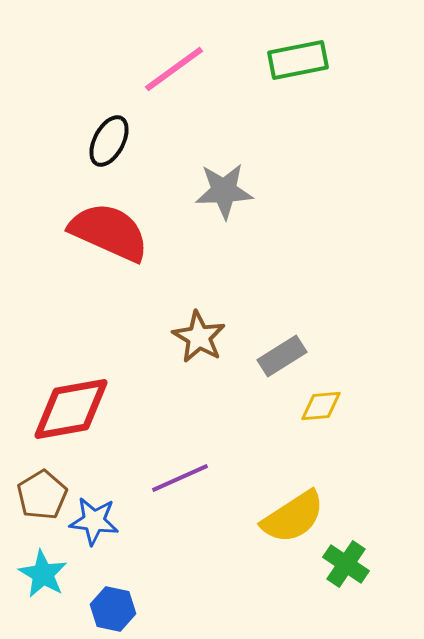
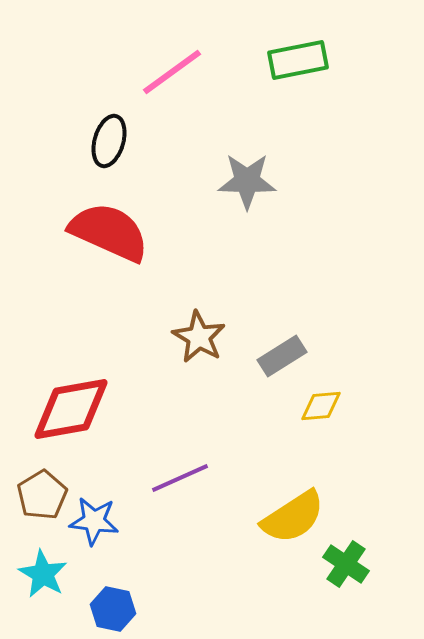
pink line: moved 2 px left, 3 px down
black ellipse: rotated 12 degrees counterclockwise
gray star: moved 23 px right, 10 px up; rotated 4 degrees clockwise
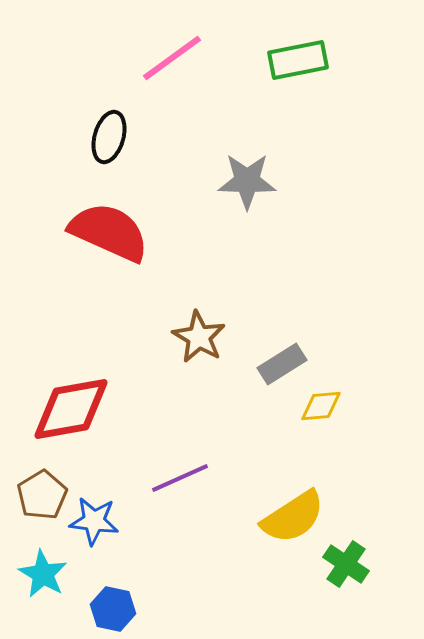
pink line: moved 14 px up
black ellipse: moved 4 px up
gray rectangle: moved 8 px down
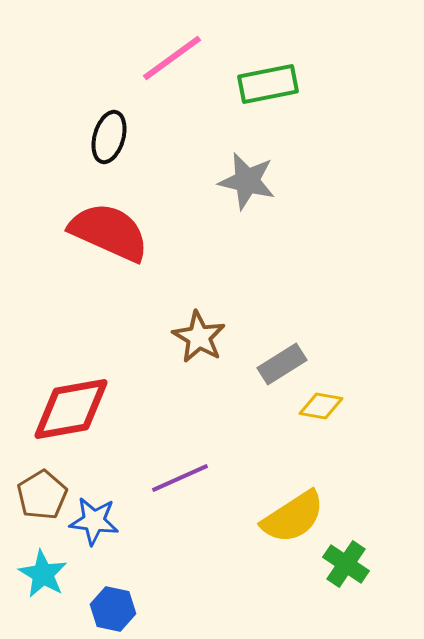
green rectangle: moved 30 px left, 24 px down
gray star: rotated 12 degrees clockwise
yellow diamond: rotated 15 degrees clockwise
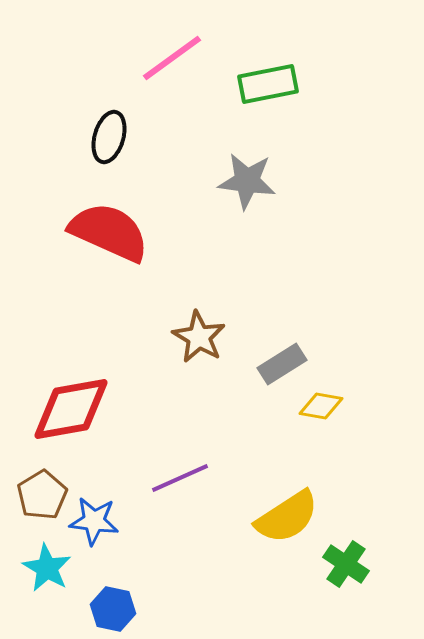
gray star: rotated 6 degrees counterclockwise
yellow semicircle: moved 6 px left
cyan star: moved 4 px right, 6 px up
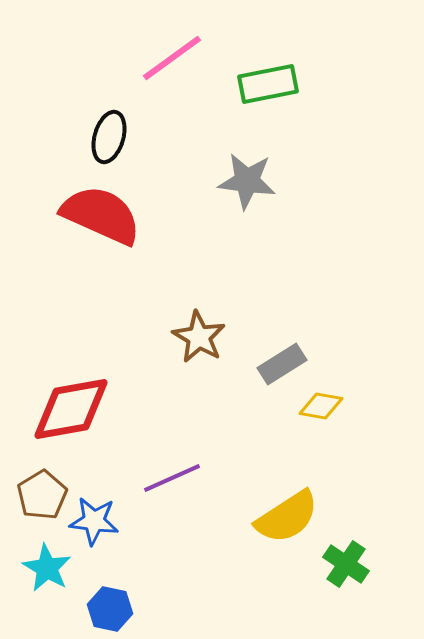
red semicircle: moved 8 px left, 17 px up
purple line: moved 8 px left
blue hexagon: moved 3 px left
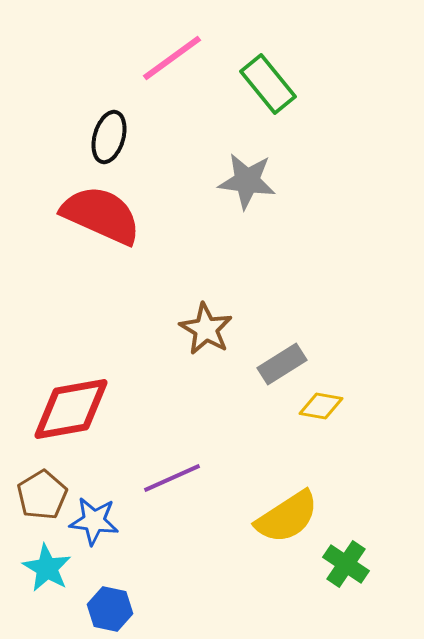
green rectangle: rotated 62 degrees clockwise
brown star: moved 7 px right, 8 px up
